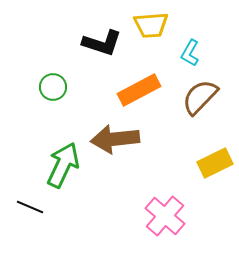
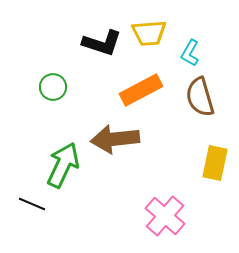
yellow trapezoid: moved 2 px left, 8 px down
orange rectangle: moved 2 px right
brown semicircle: rotated 60 degrees counterclockwise
yellow rectangle: rotated 52 degrees counterclockwise
black line: moved 2 px right, 3 px up
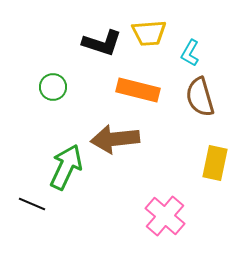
orange rectangle: moved 3 px left; rotated 42 degrees clockwise
green arrow: moved 3 px right, 2 px down
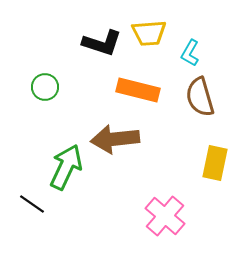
green circle: moved 8 px left
black line: rotated 12 degrees clockwise
